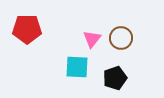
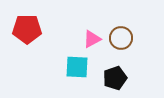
pink triangle: rotated 24 degrees clockwise
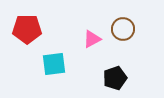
brown circle: moved 2 px right, 9 px up
cyan square: moved 23 px left, 3 px up; rotated 10 degrees counterclockwise
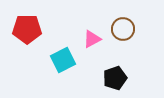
cyan square: moved 9 px right, 4 px up; rotated 20 degrees counterclockwise
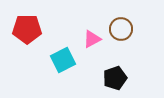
brown circle: moved 2 px left
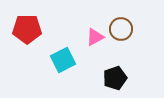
pink triangle: moved 3 px right, 2 px up
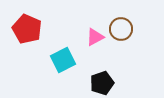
red pentagon: rotated 24 degrees clockwise
black pentagon: moved 13 px left, 5 px down
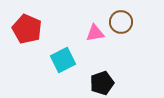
brown circle: moved 7 px up
pink triangle: moved 4 px up; rotated 18 degrees clockwise
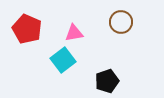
pink triangle: moved 21 px left
cyan square: rotated 10 degrees counterclockwise
black pentagon: moved 5 px right, 2 px up
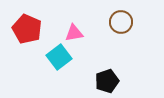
cyan square: moved 4 px left, 3 px up
